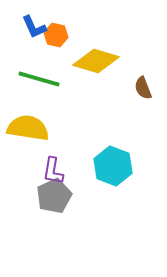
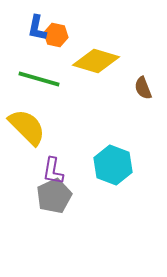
blue L-shape: moved 3 px right, 1 px down; rotated 36 degrees clockwise
yellow semicircle: moved 1 px left, 1 px up; rotated 36 degrees clockwise
cyan hexagon: moved 1 px up
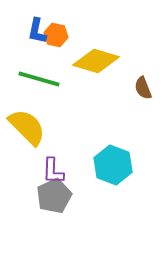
blue L-shape: moved 3 px down
purple L-shape: rotated 8 degrees counterclockwise
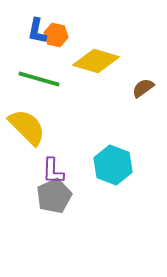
brown semicircle: rotated 75 degrees clockwise
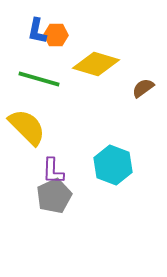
orange hexagon: rotated 10 degrees counterclockwise
yellow diamond: moved 3 px down
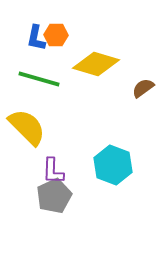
blue L-shape: moved 1 px left, 7 px down
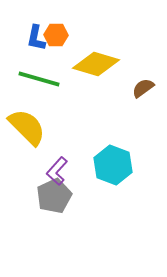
purple L-shape: moved 4 px right; rotated 40 degrees clockwise
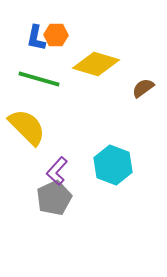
gray pentagon: moved 2 px down
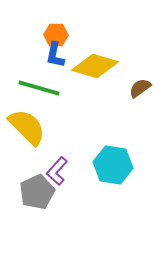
blue L-shape: moved 19 px right, 17 px down
yellow diamond: moved 1 px left, 2 px down
green line: moved 9 px down
brown semicircle: moved 3 px left
cyan hexagon: rotated 12 degrees counterclockwise
gray pentagon: moved 17 px left, 6 px up
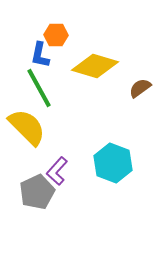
blue L-shape: moved 15 px left
green line: rotated 45 degrees clockwise
cyan hexagon: moved 2 px up; rotated 12 degrees clockwise
